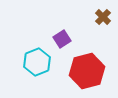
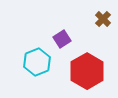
brown cross: moved 2 px down
red hexagon: rotated 16 degrees counterclockwise
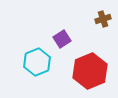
brown cross: rotated 28 degrees clockwise
red hexagon: moved 3 px right; rotated 8 degrees clockwise
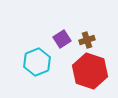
brown cross: moved 16 px left, 21 px down
red hexagon: rotated 20 degrees counterclockwise
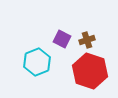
purple square: rotated 30 degrees counterclockwise
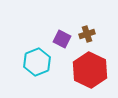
brown cross: moved 6 px up
red hexagon: moved 1 px up; rotated 8 degrees clockwise
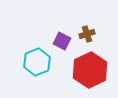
purple square: moved 2 px down
red hexagon: rotated 8 degrees clockwise
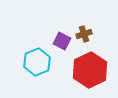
brown cross: moved 3 px left
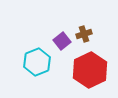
purple square: rotated 24 degrees clockwise
